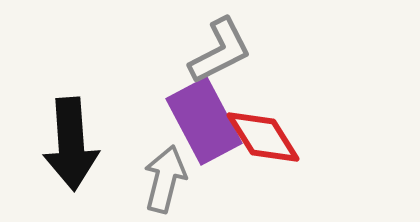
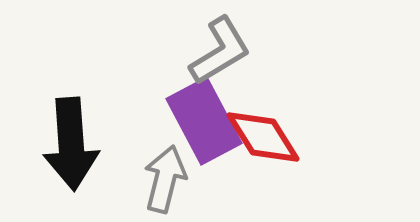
gray L-shape: rotated 4 degrees counterclockwise
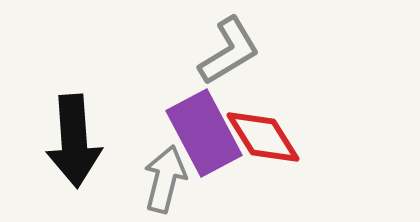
gray L-shape: moved 9 px right
purple rectangle: moved 12 px down
black arrow: moved 3 px right, 3 px up
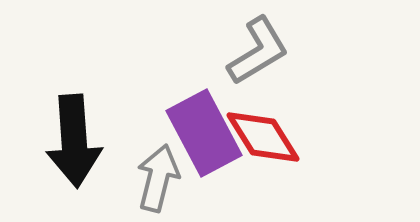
gray L-shape: moved 29 px right
gray arrow: moved 7 px left, 1 px up
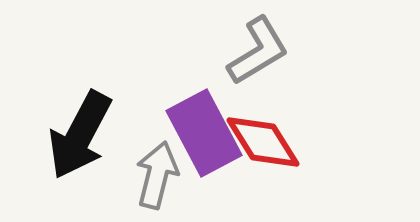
red diamond: moved 5 px down
black arrow: moved 6 px right, 6 px up; rotated 32 degrees clockwise
gray arrow: moved 1 px left, 3 px up
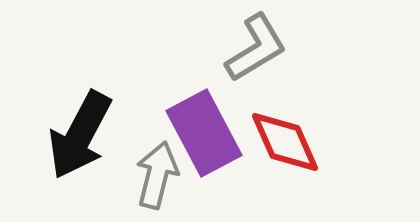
gray L-shape: moved 2 px left, 3 px up
red diamond: moved 22 px right; rotated 8 degrees clockwise
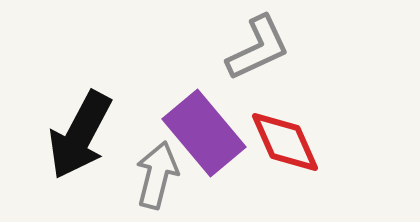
gray L-shape: moved 2 px right; rotated 6 degrees clockwise
purple rectangle: rotated 12 degrees counterclockwise
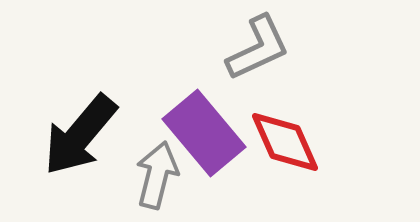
black arrow: rotated 12 degrees clockwise
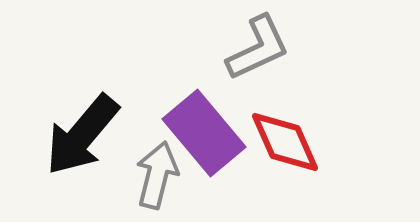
black arrow: moved 2 px right
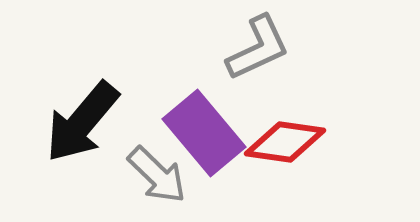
black arrow: moved 13 px up
red diamond: rotated 58 degrees counterclockwise
gray arrow: rotated 120 degrees clockwise
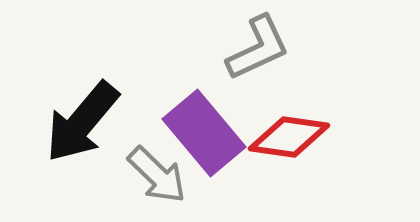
red diamond: moved 4 px right, 5 px up
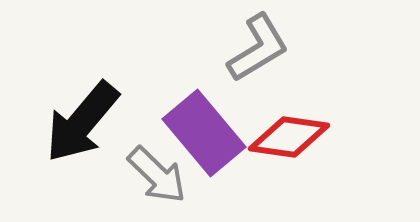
gray L-shape: rotated 6 degrees counterclockwise
